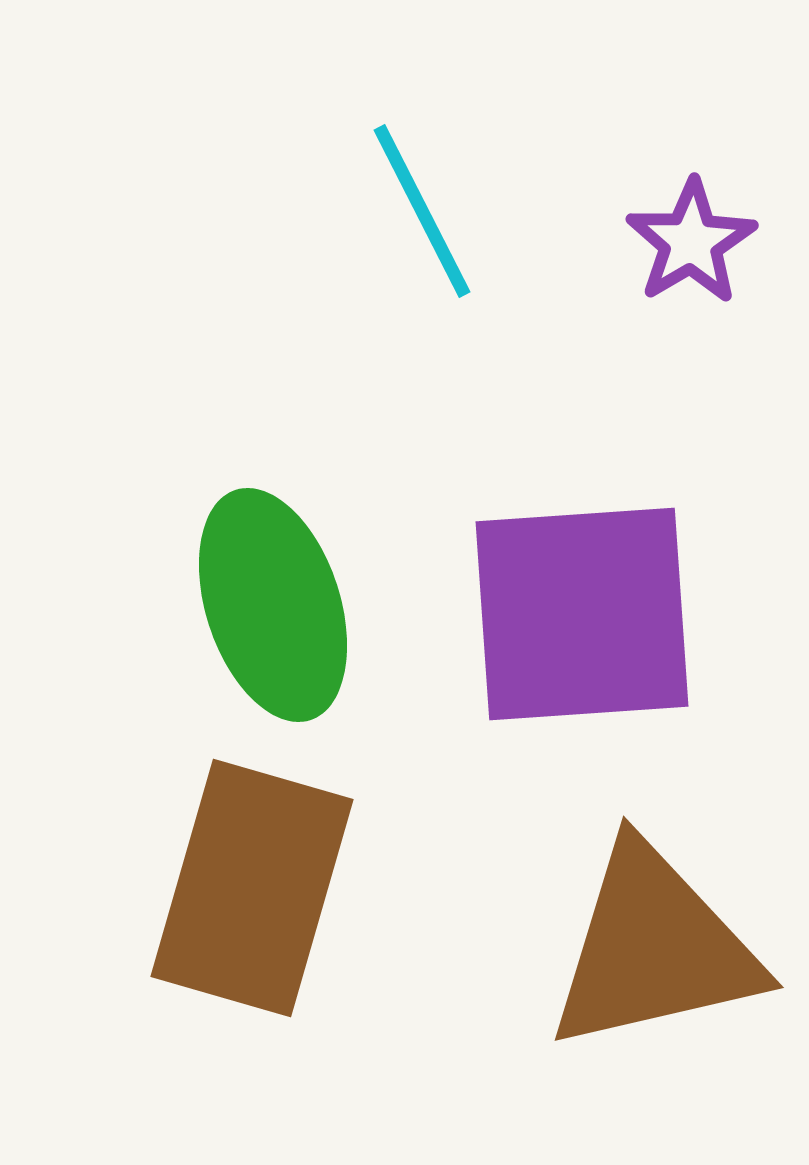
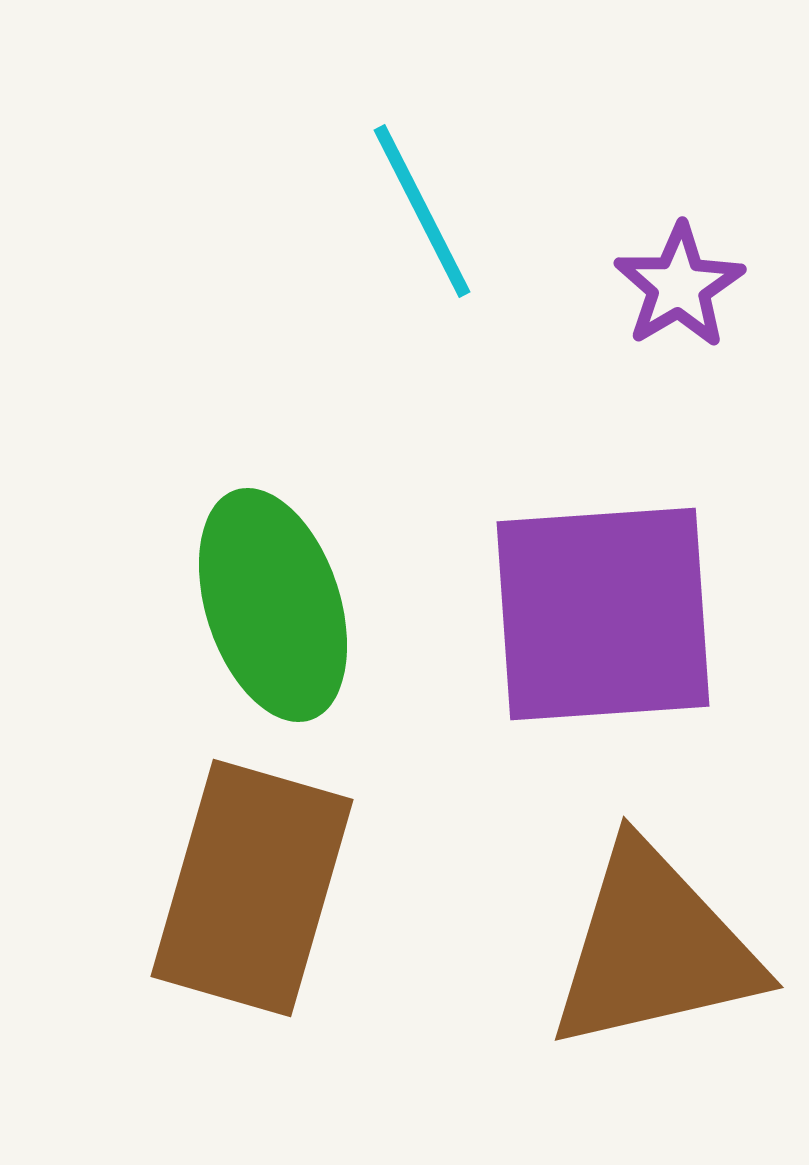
purple star: moved 12 px left, 44 px down
purple square: moved 21 px right
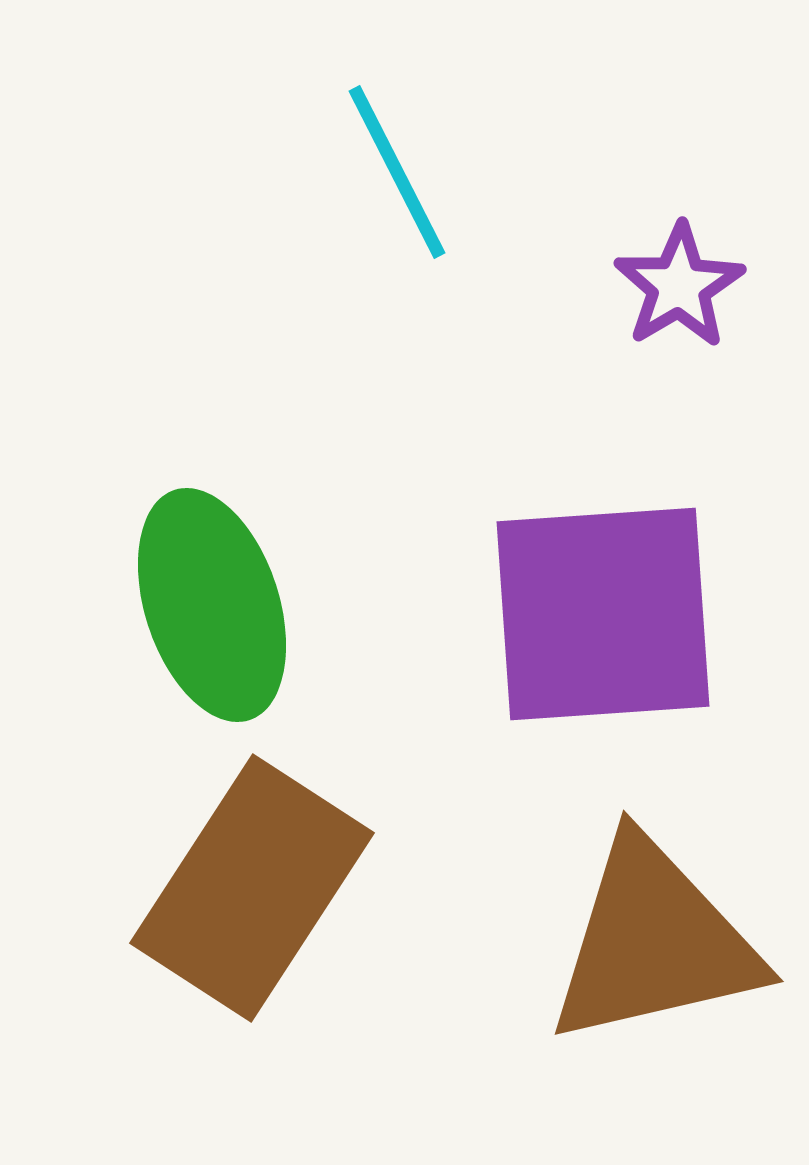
cyan line: moved 25 px left, 39 px up
green ellipse: moved 61 px left
brown rectangle: rotated 17 degrees clockwise
brown triangle: moved 6 px up
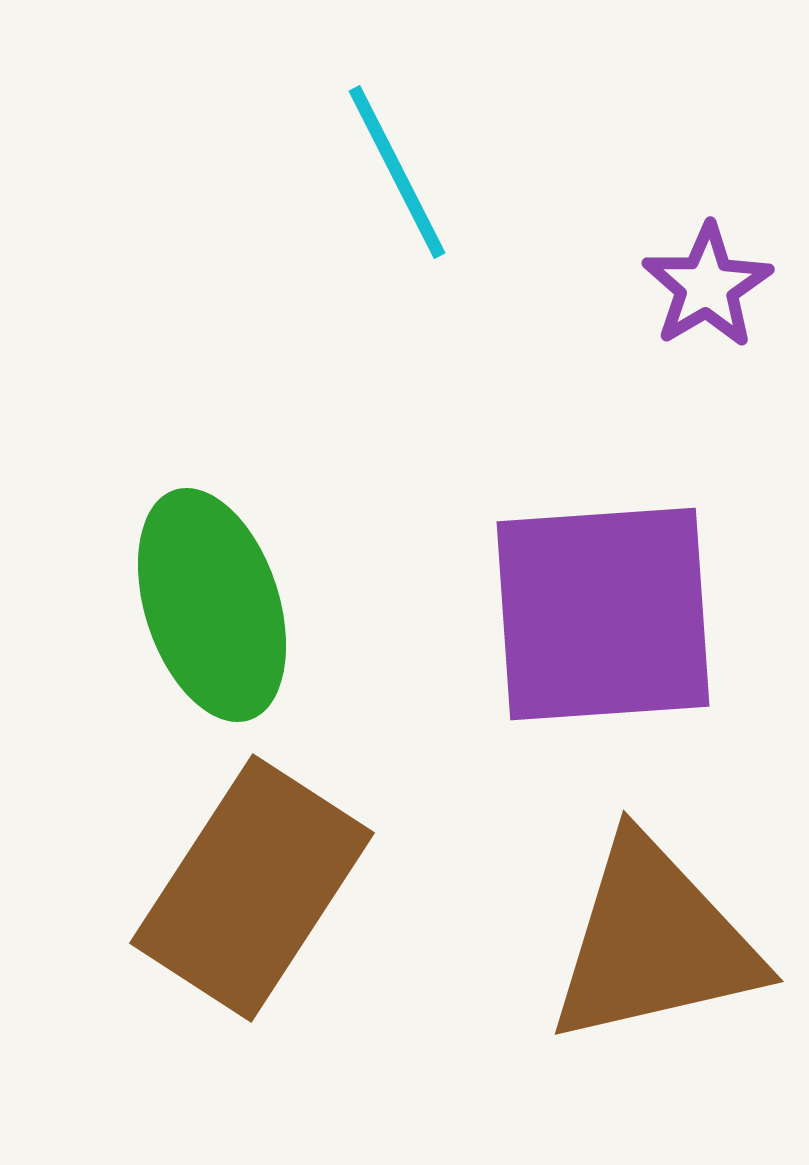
purple star: moved 28 px right
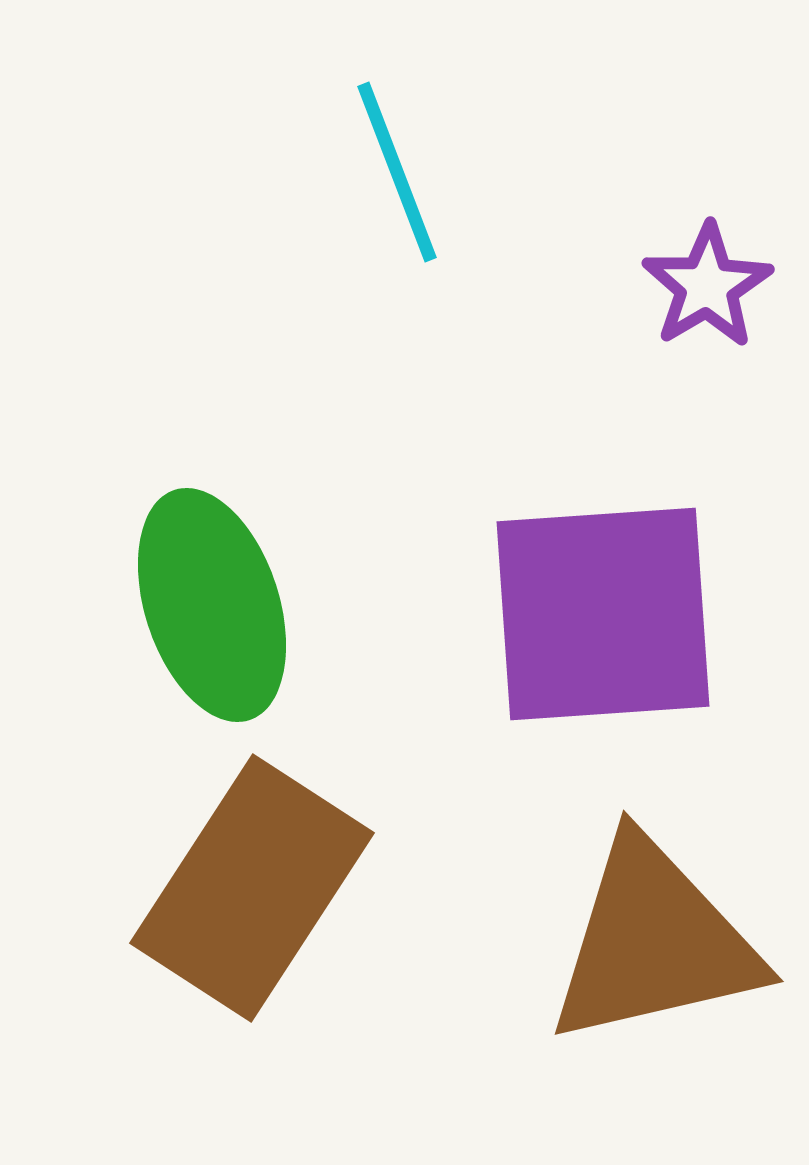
cyan line: rotated 6 degrees clockwise
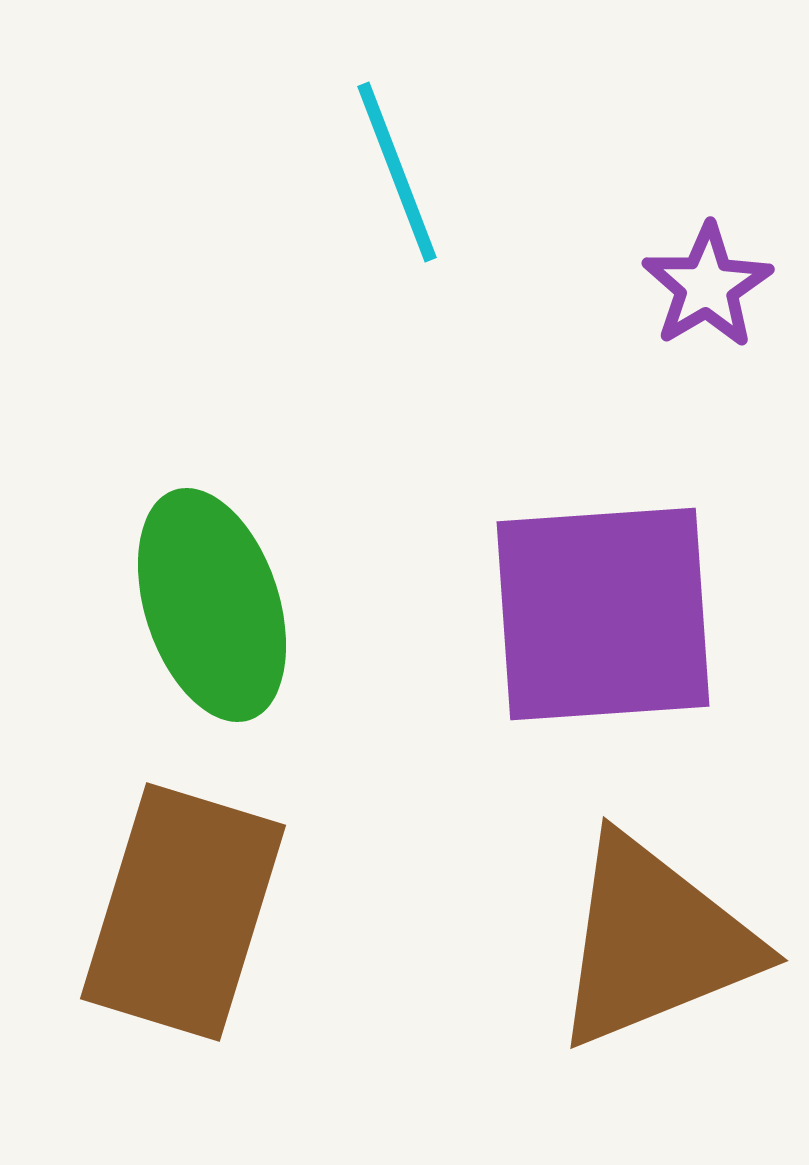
brown rectangle: moved 69 px left, 24 px down; rotated 16 degrees counterclockwise
brown triangle: rotated 9 degrees counterclockwise
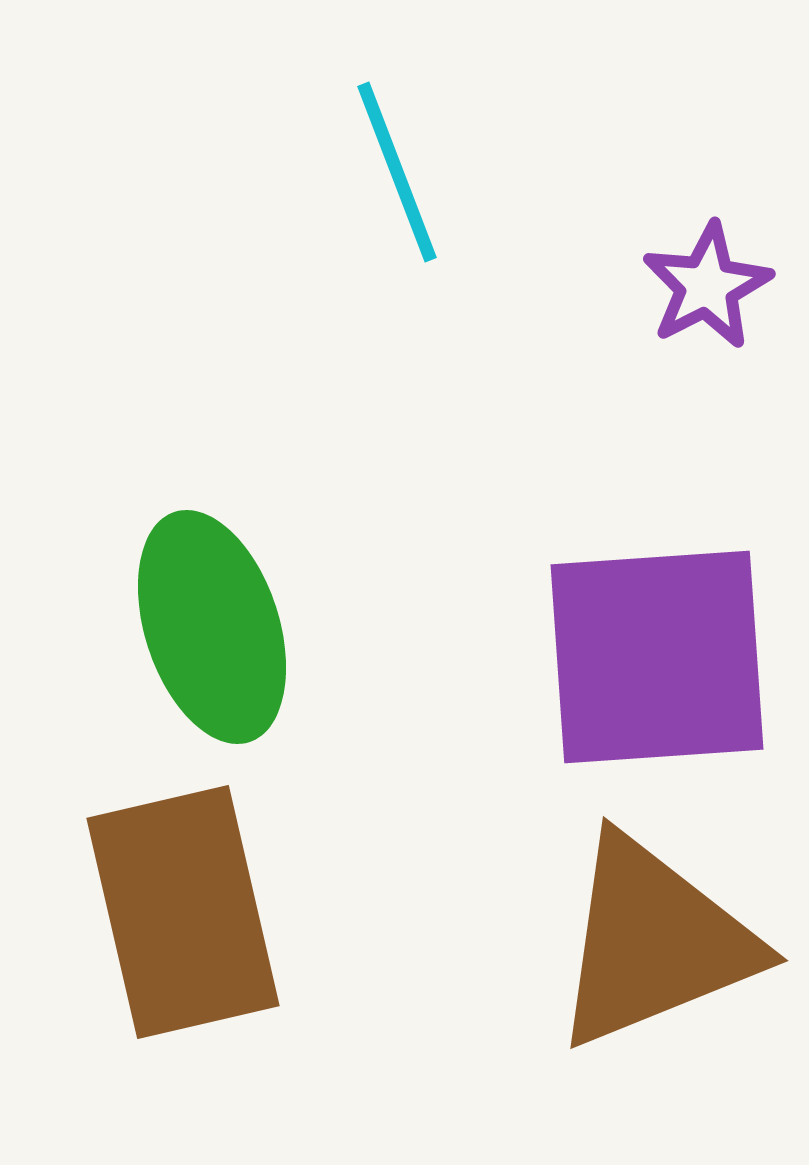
purple star: rotated 4 degrees clockwise
green ellipse: moved 22 px down
purple square: moved 54 px right, 43 px down
brown rectangle: rotated 30 degrees counterclockwise
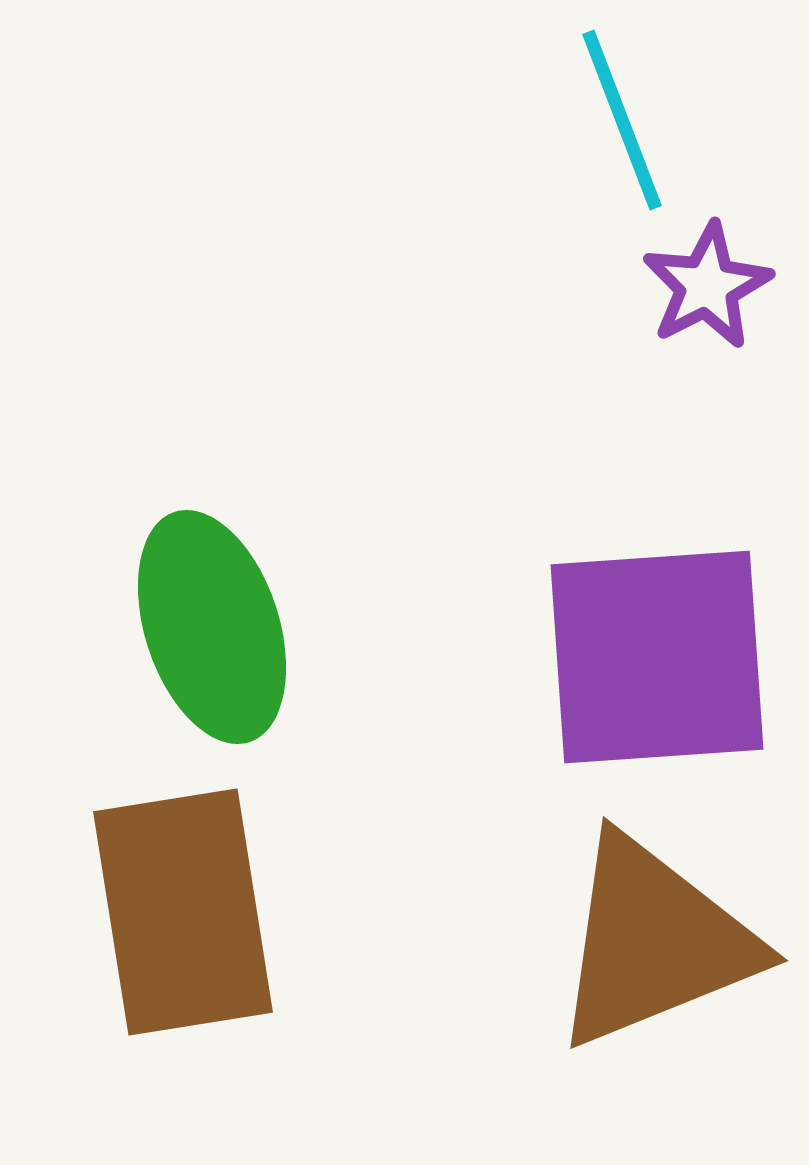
cyan line: moved 225 px right, 52 px up
brown rectangle: rotated 4 degrees clockwise
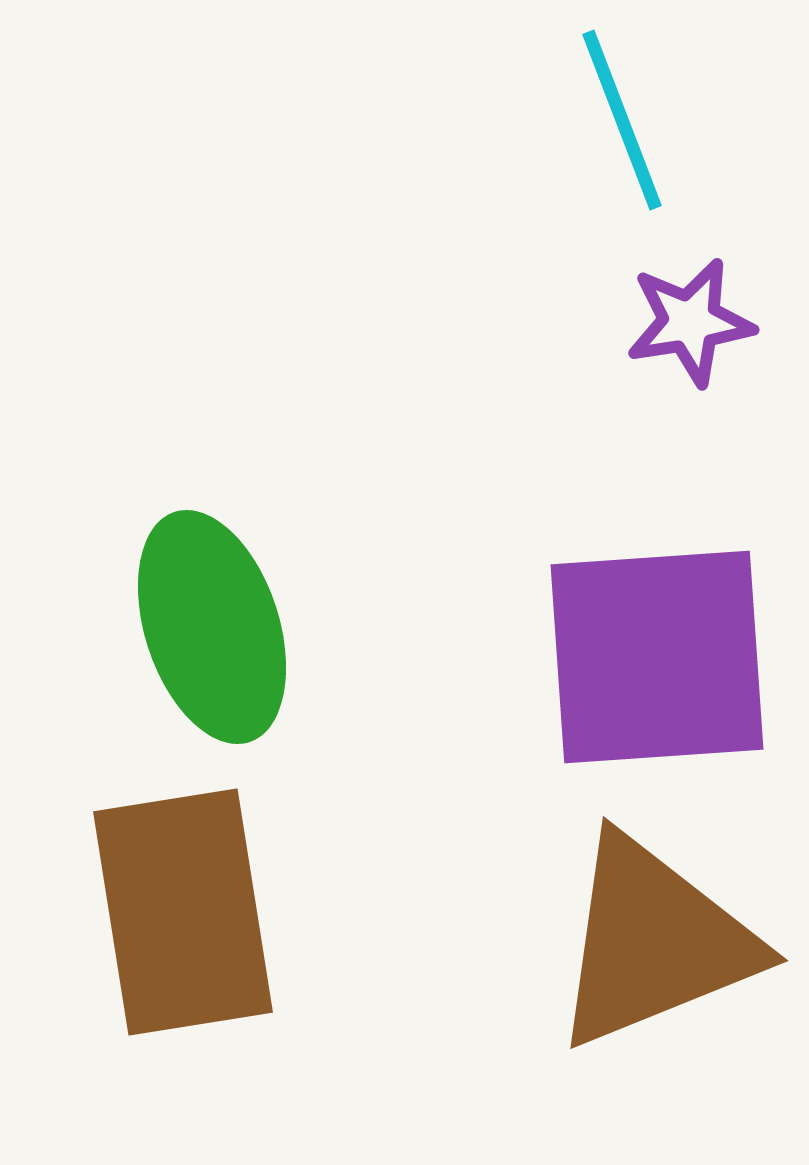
purple star: moved 17 px left, 36 px down; rotated 18 degrees clockwise
